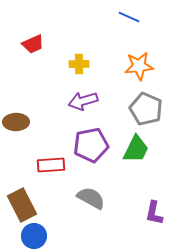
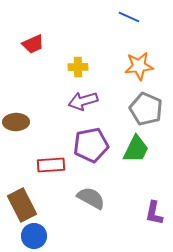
yellow cross: moved 1 px left, 3 px down
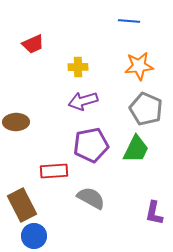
blue line: moved 4 px down; rotated 20 degrees counterclockwise
red rectangle: moved 3 px right, 6 px down
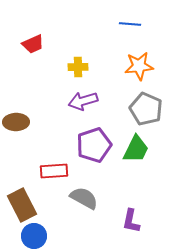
blue line: moved 1 px right, 3 px down
purple pentagon: moved 3 px right; rotated 8 degrees counterclockwise
gray semicircle: moved 7 px left
purple L-shape: moved 23 px left, 8 px down
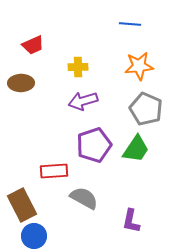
red trapezoid: moved 1 px down
brown ellipse: moved 5 px right, 39 px up
green trapezoid: rotated 8 degrees clockwise
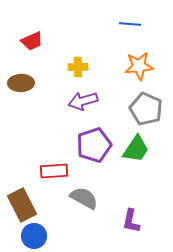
red trapezoid: moved 1 px left, 4 px up
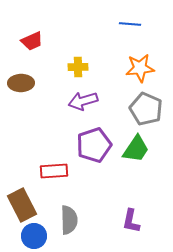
orange star: moved 1 px right, 2 px down
gray semicircle: moved 15 px left, 22 px down; rotated 60 degrees clockwise
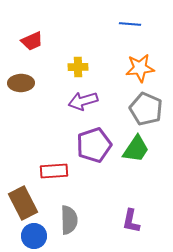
brown rectangle: moved 1 px right, 2 px up
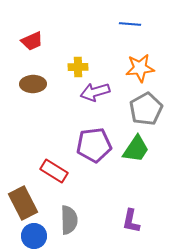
brown ellipse: moved 12 px right, 1 px down
purple arrow: moved 12 px right, 9 px up
gray pentagon: rotated 20 degrees clockwise
purple pentagon: rotated 12 degrees clockwise
red rectangle: rotated 36 degrees clockwise
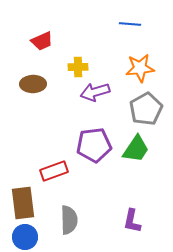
red trapezoid: moved 10 px right
red rectangle: rotated 52 degrees counterclockwise
brown rectangle: rotated 20 degrees clockwise
purple L-shape: moved 1 px right
blue circle: moved 9 px left, 1 px down
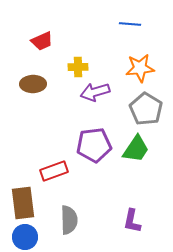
gray pentagon: rotated 12 degrees counterclockwise
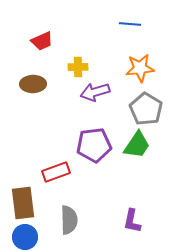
green trapezoid: moved 1 px right, 4 px up
red rectangle: moved 2 px right, 1 px down
